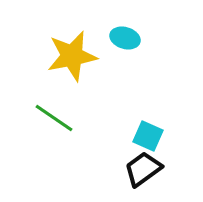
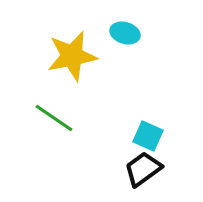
cyan ellipse: moved 5 px up
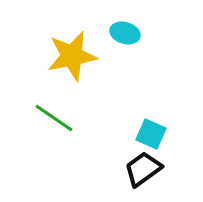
cyan square: moved 3 px right, 2 px up
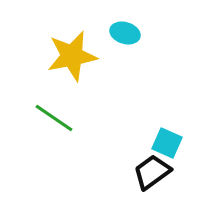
cyan square: moved 16 px right, 9 px down
black trapezoid: moved 9 px right, 3 px down
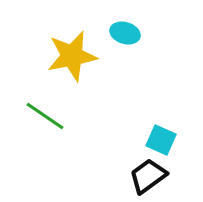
green line: moved 9 px left, 2 px up
cyan square: moved 6 px left, 3 px up
black trapezoid: moved 4 px left, 4 px down
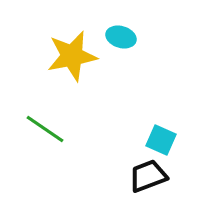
cyan ellipse: moved 4 px left, 4 px down
green line: moved 13 px down
black trapezoid: rotated 15 degrees clockwise
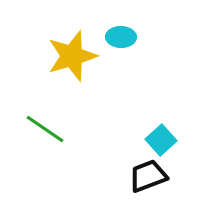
cyan ellipse: rotated 16 degrees counterclockwise
yellow star: rotated 6 degrees counterclockwise
cyan square: rotated 24 degrees clockwise
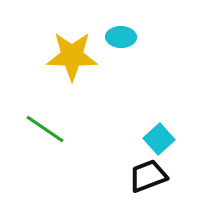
yellow star: rotated 18 degrees clockwise
cyan square: moved 2 px left, 1 px up
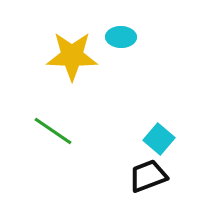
green line: moved 8 px right, 2 px down
cyan square: rotated 8 degrees counterclockwise
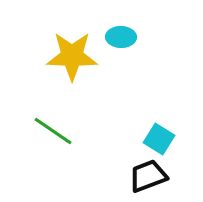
cyan square: rotated 8 degrees counterclockwise
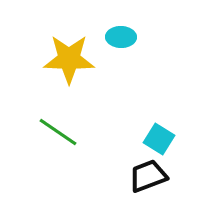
yellow star: moved 3 px left, 3 px down
green line: moved 5 px right, 1 px down
